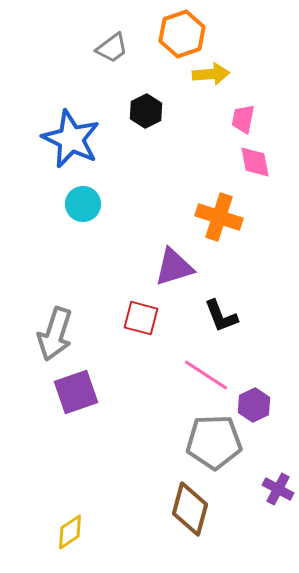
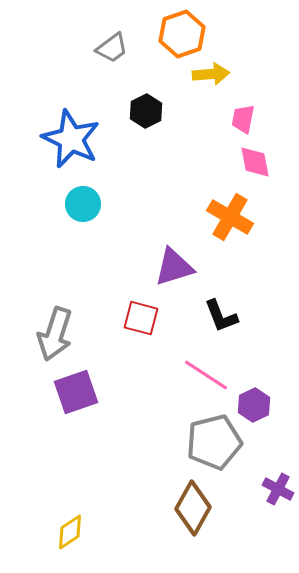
orange cross: moved 11 px right; rotated 12 degrees clockwise
gray pentagon: rotated 12 degrees counterclockwise
brown diamond: moved 3 px right, 1 px up; rotated 14 degrees clockwise
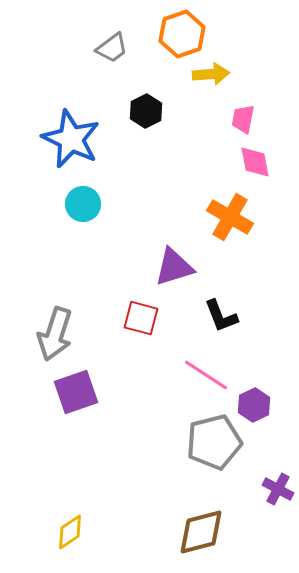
brown diamond: moved 8 px right, 24 px down; rotated 46 degrees clockwise
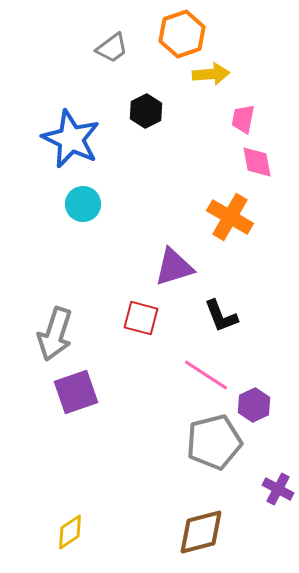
pink diamond: moved 2 px right
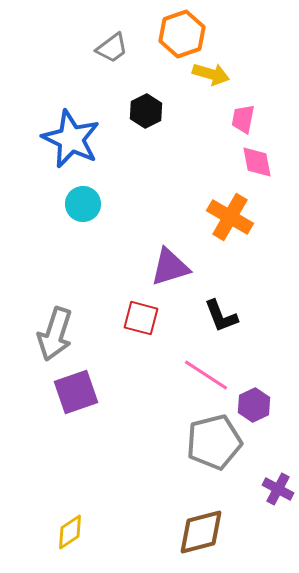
yellow arrow: rotated 21 degrees clockwise
purple triangle: moved 4 px left
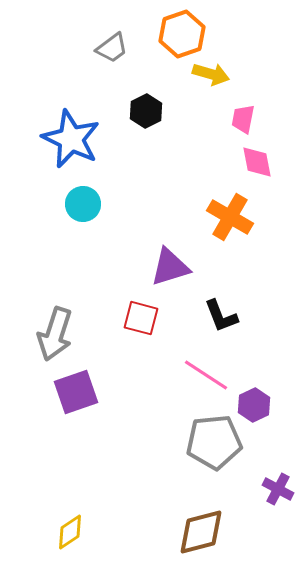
gray pentagon: rotated 8 degrees clockwise
